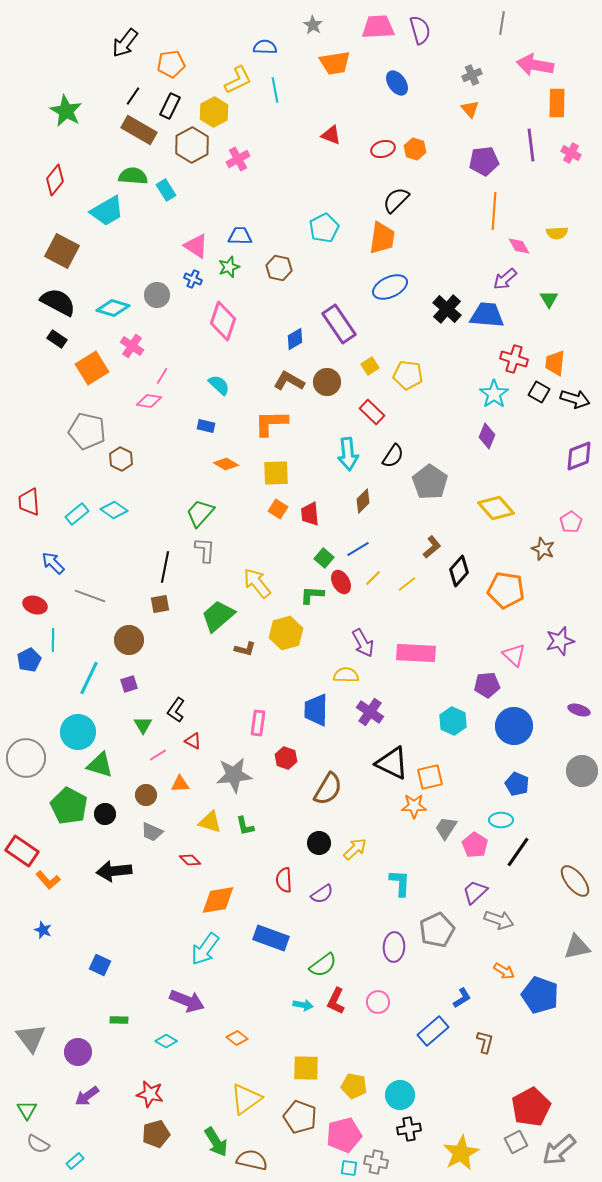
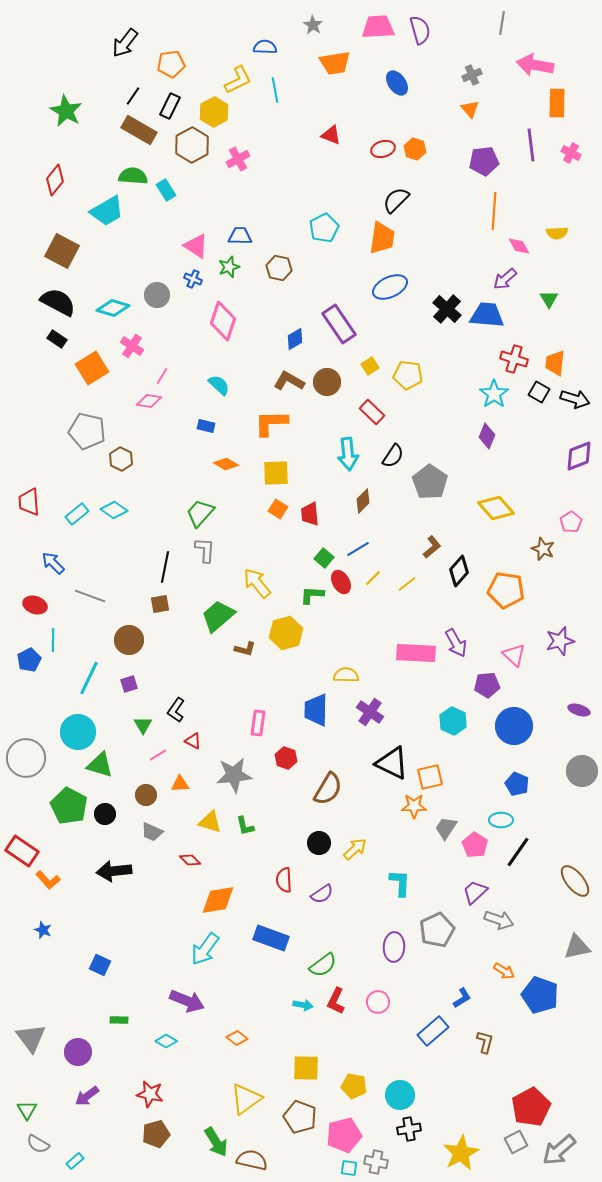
purple arrow at (363, 643): moved 93 px right
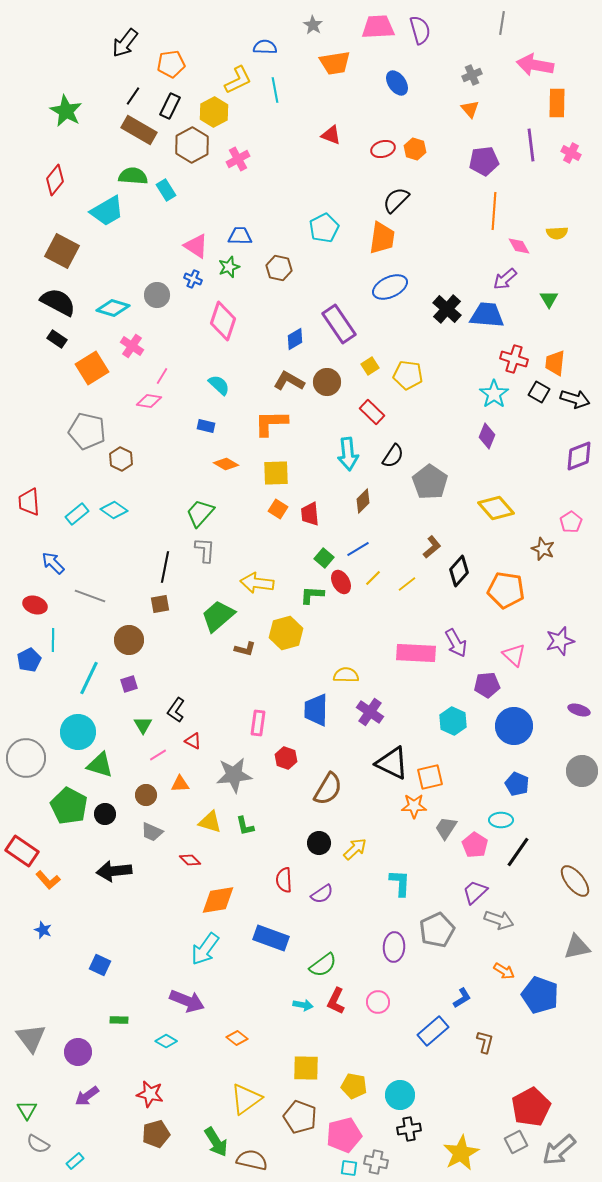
yellow arrow at (257, 583): rotated 44 degrees counterclockwise
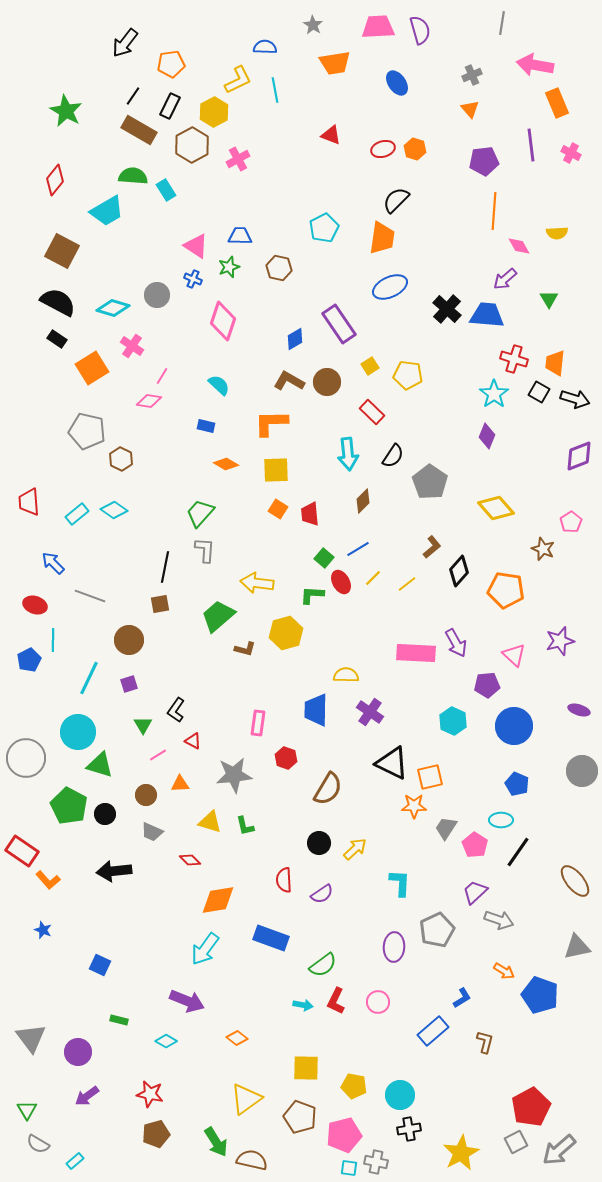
orange rectangle at (557, 103): rotated 24 degrees counterclockwise
yellow square at (276, 473): moved 3 px up
green rectangle at (119, 1020): rotated 12 degrees clockwise
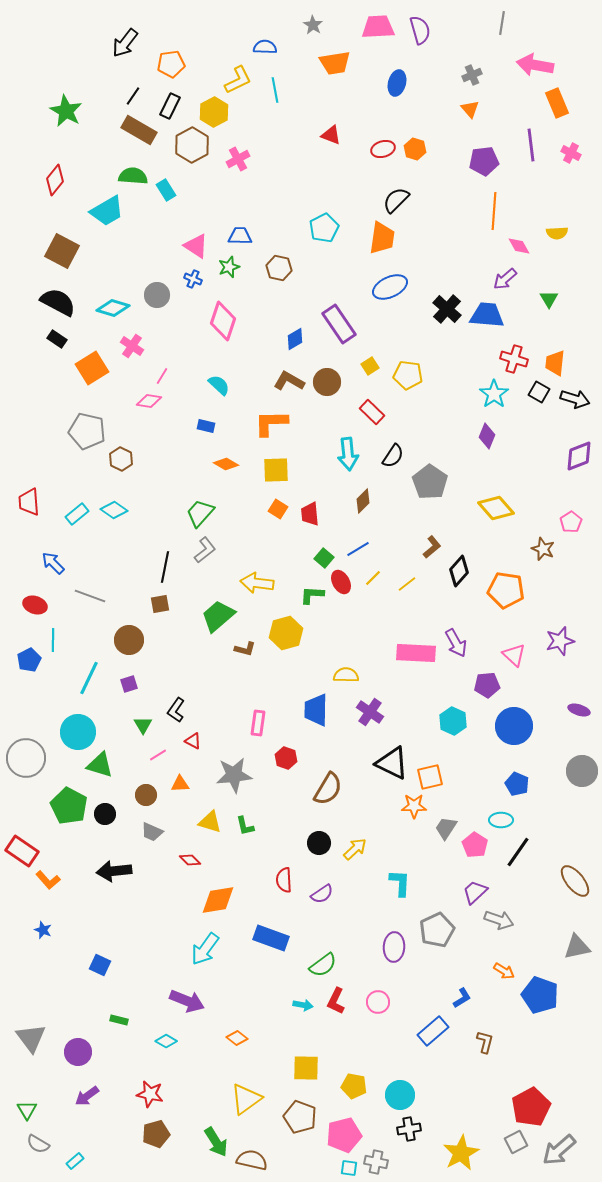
blue ellipse at (397, 83): rotated 50 degrees clockwise
gray L-shape at (205, 550): rotated 48 degrees clockwise
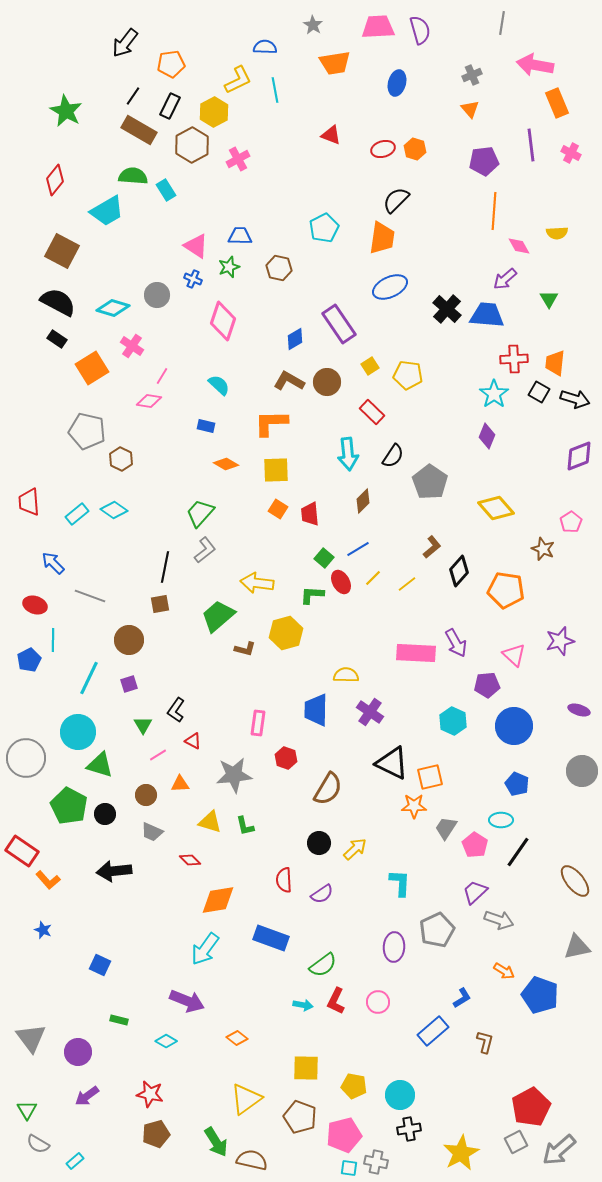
red cross at (514, 359): rotated 20 degrees counterclockwise
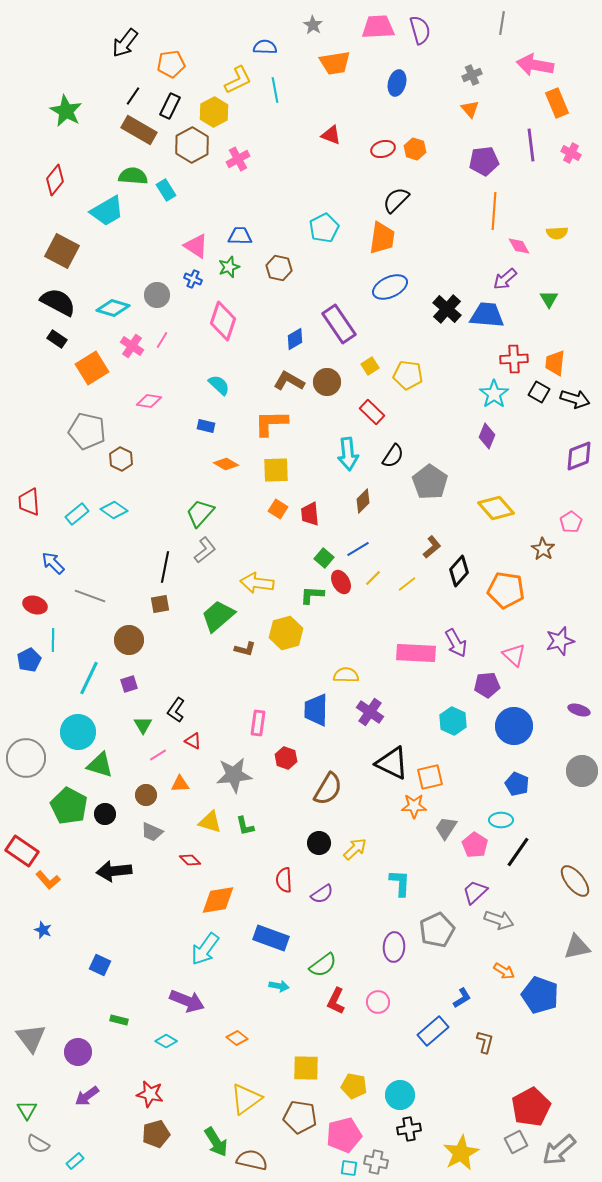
pink line at (162, 376): moved 36 px up
brown star at (543, 549): rotated 10 degrees clockwise
cyan arrow at (303, 1005): moved 24 px left, 19 px up
brown pentagon at (300, 1117): rotated 12 degrees counterclockwise
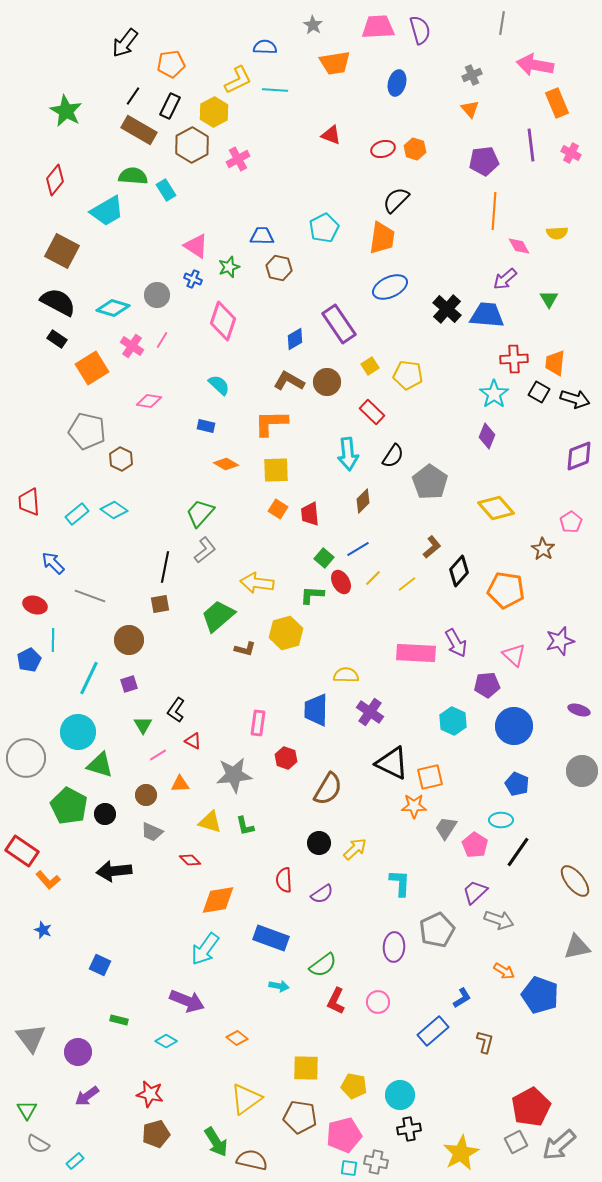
cyan line at (275, 90): rotated 75 degrees counterclockwise
blue trapezoid at (240, 236): moved 22 px right
gray arrow at (559, 1150): moved 5 px up
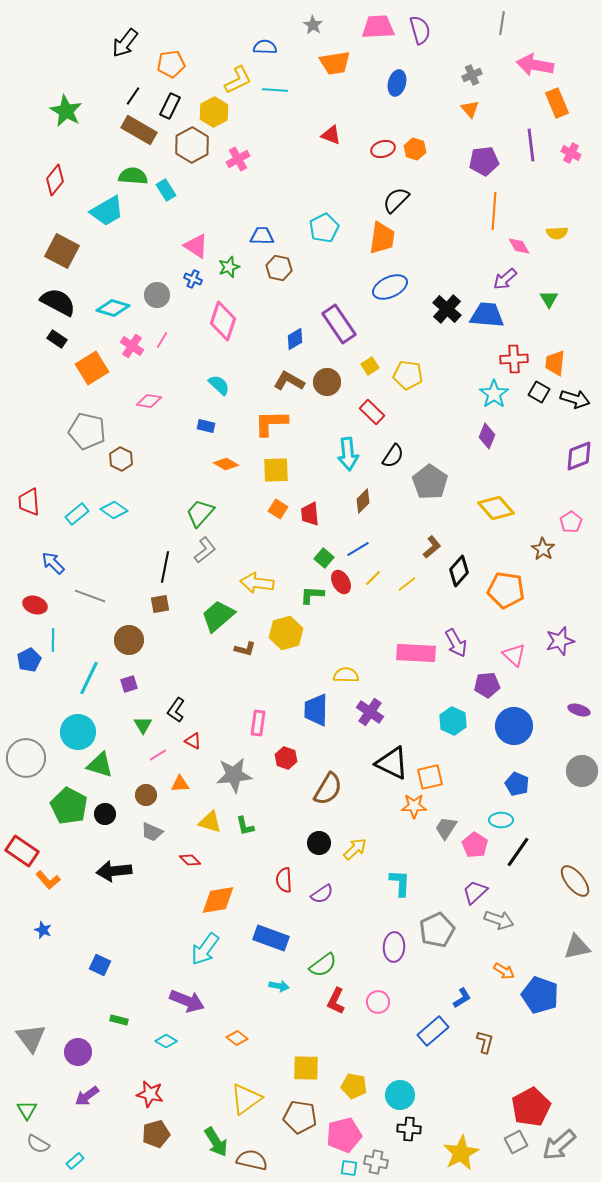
black cross at (409, 1129): rotated 15 degrees clockwise
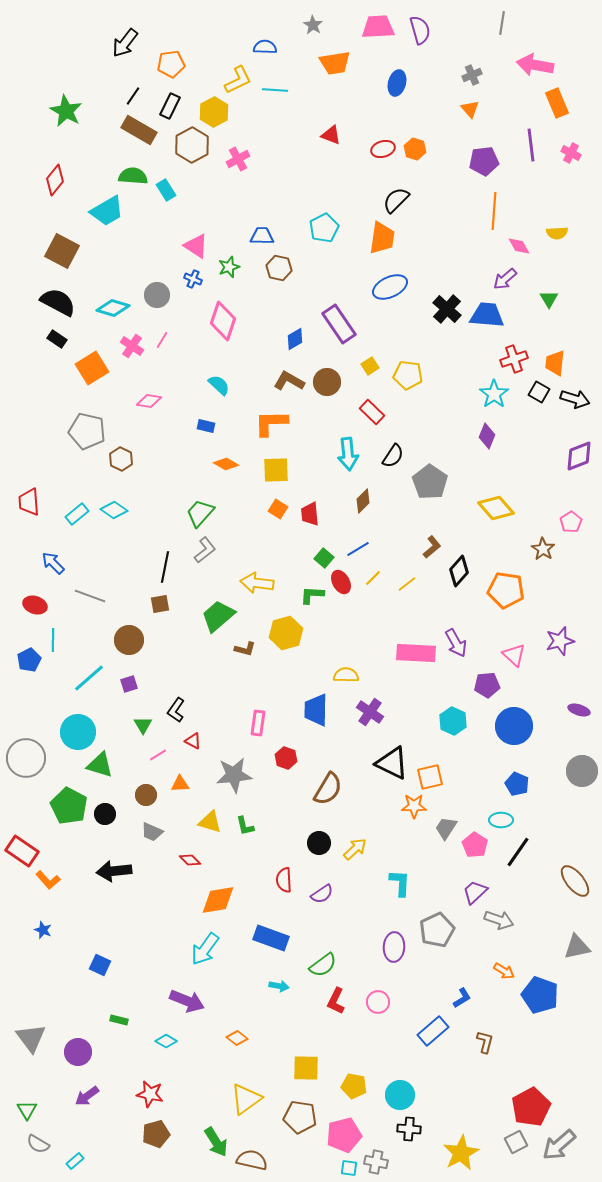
red cross at (514, 359): rotated 16 degrees counterclockwise
cyan line at (89, 678): rotated 24 degrees clockwise
